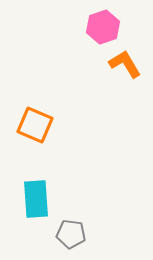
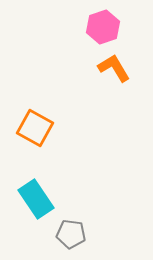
orange L-shape: moved 11 px left, 4 px down
orange square: moved 3 px down; rotated 6 degrees clockwise
cyan rectangle: rotated 30 degrees counterclockwise
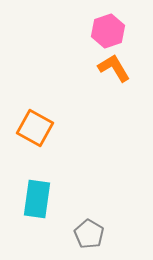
pink hexagon: moved 5 px right, 4 px down
cyan rectangle: moved 1 px right; rotated 42 degrees clockwise
gray pentagon: moved 18 px right; rotated 24 degrees clockwise
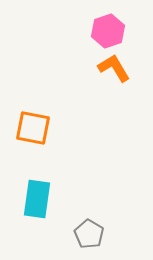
orange square: moved 2 px left; rotated 18 degrees counterclockwise
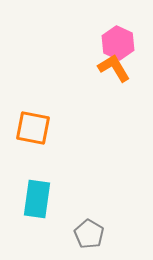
pink hexagon: moved 10 px right, 12 px down; rotated 16 degrees counterclockwise
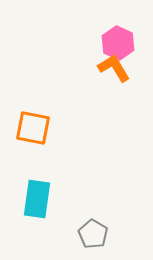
gray pentagon: moved 4 px right
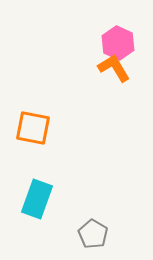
cyan rectangle: rotated 12 degrees clockwise
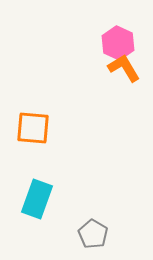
orange L-shape: moved 10 px right
orange square: rotated 6 degrees counterclockwise
